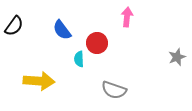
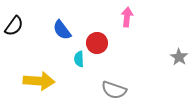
gray star: moved 2 px right; rotated 18 degrees counterclockwise
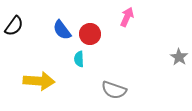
pink arrow: rotated 18 degrees clockwise
red circle: moved 7 px left, 9 px up
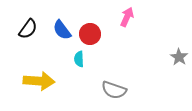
black semicircle: moved 14 px right, 3 px down
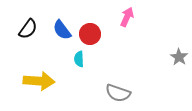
gray semicircle: moved 4 px right, 3 px down
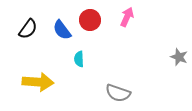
red circle: moved 14 px up
gray star: rotated 12 degrees counterclockwise
yellow arrow: moved 1 px left, 1 px down
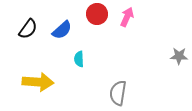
red circle: moved 7 px right, 6 px up
blue semicircle: rotated 95 degrees counterclockwise
gray star: moved 1 px up; rotated 18 degrees counterclockwise
gray semicircle: rotated 80 degrees clockwise
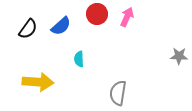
blue semicircle: moved 1 px left, 4 px up
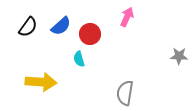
red circle: moved 7 px left, 20 px down
black semicircle: moved 2 px up
cyan semicircle: rotated 14 degrees counterclockwise
yellow arrow: moved 3 px right
gray semicircle: moved 7 px right
